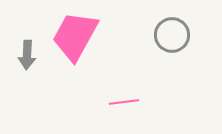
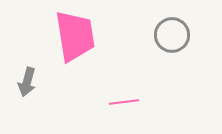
pink trapezoid: rotated 142 degrees clockwise
gray arrow: moved 27 px down; rotated 12 degrees clockwise
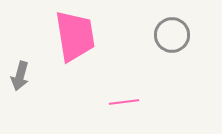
gray arrow: moved 7 px left, 6 px up
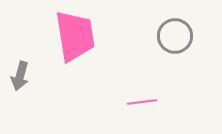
gray circle: moved 3 px right, 1 px down
pink line: moved 18 px right
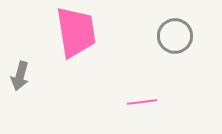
pink trapezoid: moved 1 px right, 4 px up
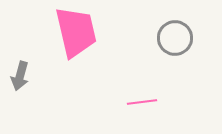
pink trapezoid: rotated 4 degrees counterclockwise
gray circle: moved 2 px down
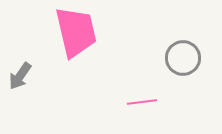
gray circle: moved 8 px right, 20 px down
gray arrow: rotated 20 degrees clockwise
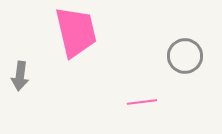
gray circle: moved 2 px right, 2 px up
gray arrow: rotated 28 degrees counterclockwise
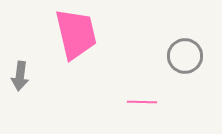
pink trapezoid: moved 2 px down
pink line: rotated 8 degrees clockwise
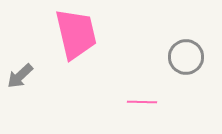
gray circle: moved 1 px right, 1 px down
gray arrow: rotated 40 degrees clockwise
